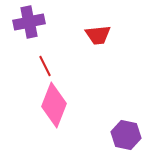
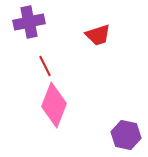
red trapezoid: rotated 12 degrees counterclockwise
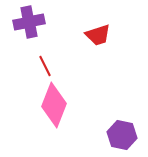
purple hexagon: moved 4 px left
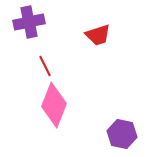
purple hexagon: moved 1 px up
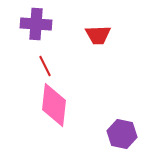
purple cross: moved 7 px right, 2 px down; rotated 16 degrees clockwise
red trapezoid: rotated 16 degrees clockwise
pink diamond: rotated 15 degrees counterclockwise
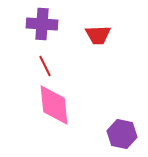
purple cross: moved 6 px right
pink diamond: rotated 12 degrees counterclockwise
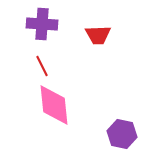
red line: moved 3 px left
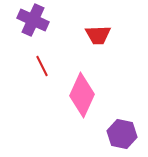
purple cross: moved 9 px left, 4 px up; rotated 20 degrees clockwise
pink diamond: moved 28 px right, 10 px up; rotated 30 degrees clockwise
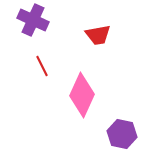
red trapezoid: rotated 8 degrees counterclockwise
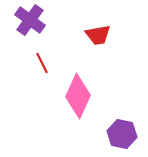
purple cross: moved 3 px left; rotated 12 degrees clockwise
red line: moved 3 px up
pink diamond: moved 4 px left, 1 px down
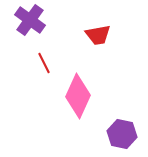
red line: moved 2 px right
